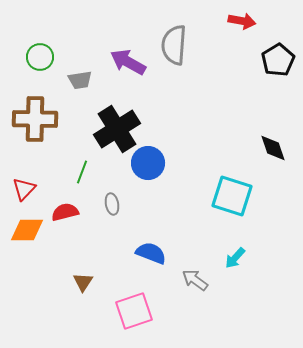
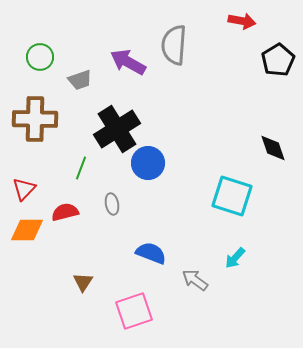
gray trapezoid: rotated 10 degrees counterclockwise
green line: moved 1 px left, 4 px up
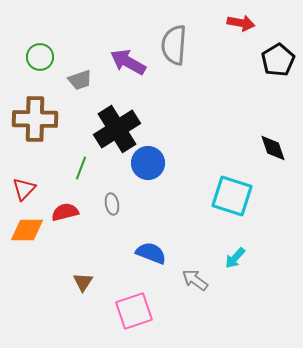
red arrow: moved 1 px left, 2 px down
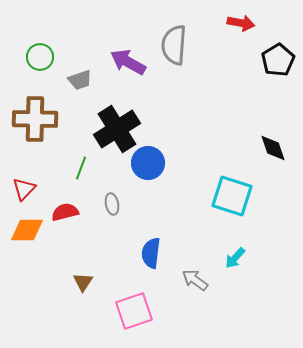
blue semicircle: rotated 104 degrees counterclockwise
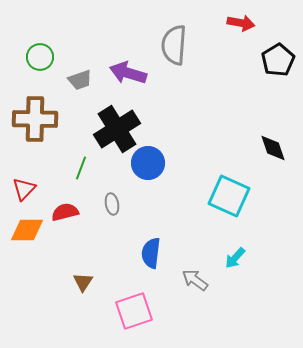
purple arrow: moved 11 px down; rotated 12 degrees counterclockwise
cyan square: moved 3 px left; rotated 6 degrees clockwise
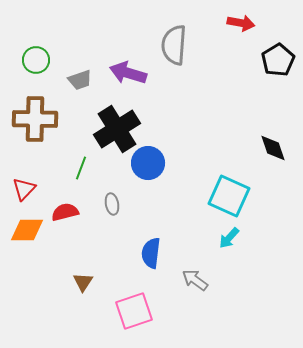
green circle: moved 4 px left, 3 px down
cyan arrow: moved 6 px left, 20 px up
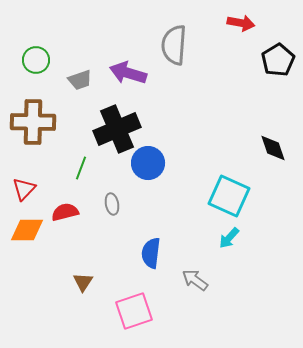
brown cross: moved 2 px left, 3 px down
black cross: rotated 9 degrees clockwise
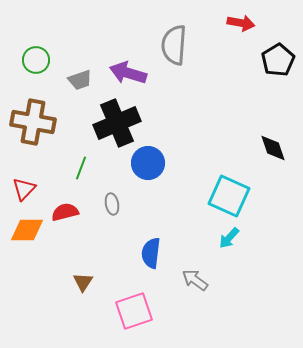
brown cross: rotated 9 degrees clockwise
black cross: moved 6 px up
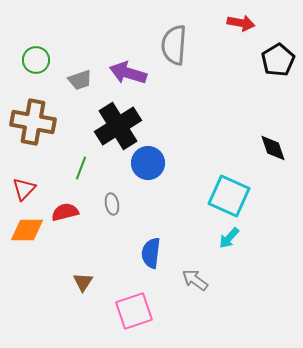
black cross: moved 1 px right, 3 px down; rotated 9 degrees counterclockwise
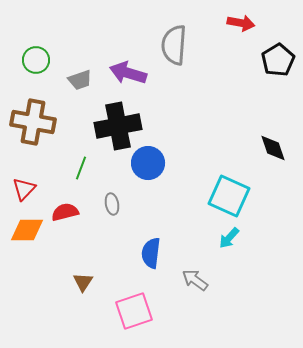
black cross: rotated 21 degrees clockwise
